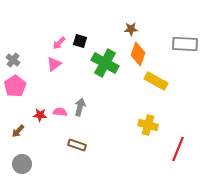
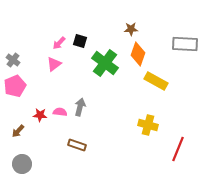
green cross: rotated 8 degrees clockwise
pink pentagon: rotated 10 degrees clockwise
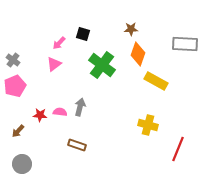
black square: moved 3 px right, 7 px up
green cross: moved 3 px left, 2 px down
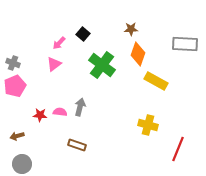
black square: rotated 24 degrees clockwise
gray cross: moved 3 px down; rotated 16 degrees counterclockwise
brown arrow: moved 1 px left, 5 px down; rotated 32 degrees clockwise
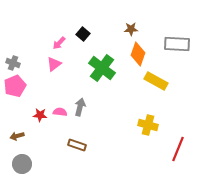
gray rectangle: moved 8 px left
green cross: moved 3 px down
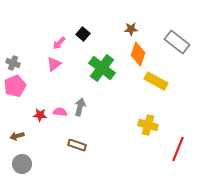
gray rectangle: moved 2 px up; rotated 35 degrees clockwise
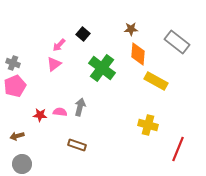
pink arrow: moved 2 px down
orange diamond: rotated 15 degrees counterclockwise
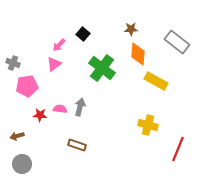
pink pentagon: moved 12 px right; rotated 15 degrees clockwise
pink semicircle: moved 3 px up
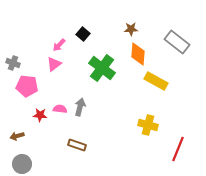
pink pentagon: rotated 15 degrees clockwise
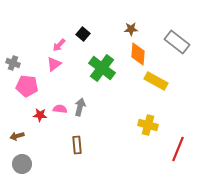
brown rectangle: rotated 66 degrees clockwise
